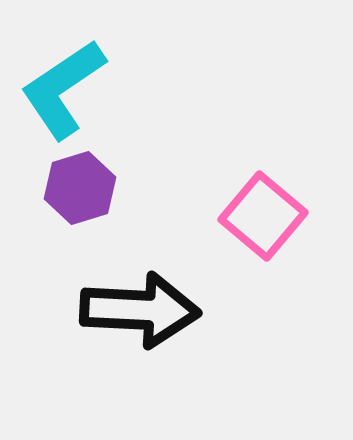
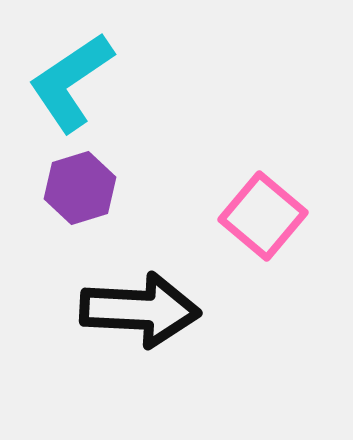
cyan L-shape: moved 8 px right, 7 px up
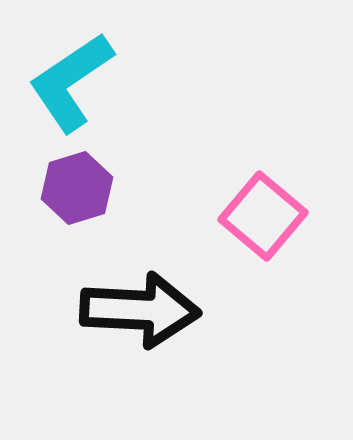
purple hexagon: moved 3 px left
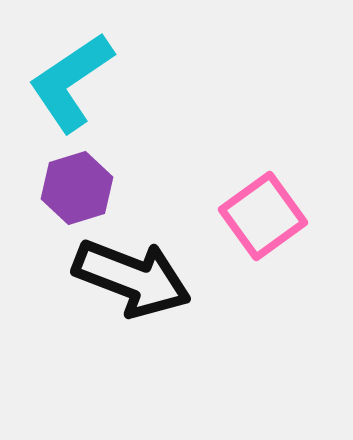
pink square: rotated 14 degrees clockwise
black arrow: moved 8 px left, 32 px up; rotated 18 degrees clockwise
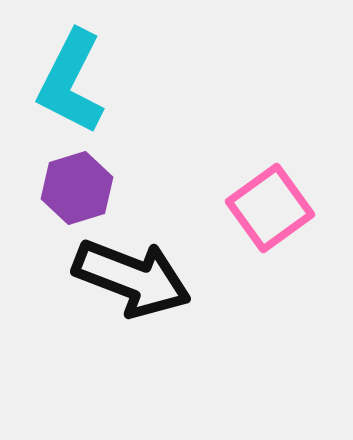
cyan L-shape: rotated 29 degrees counterclockwise
pink square: moved 7 px right, 8 px up
